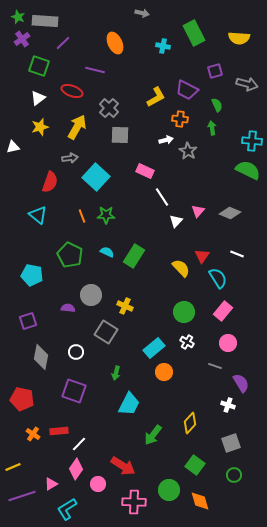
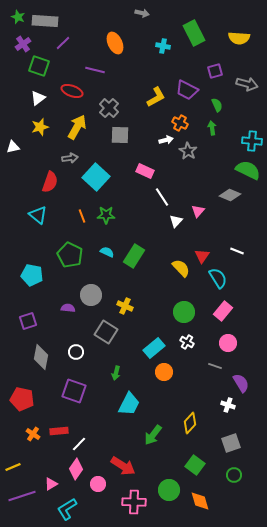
purple cross at (22, 39): moved 1 px right, 5 px down
orange cross at (180, 119): moved 4 px down; rotated 21 degrees clockwise
gray diamond at (230, 213): moved 18 px up
white line at (237, 254): moved 3 px up
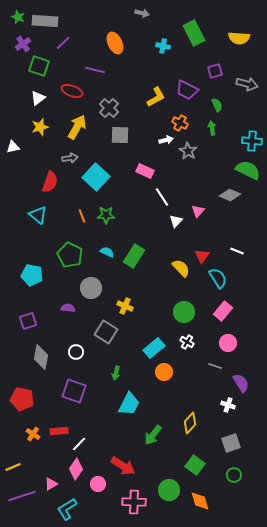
gray circle at (91, 295): moved 7 px up
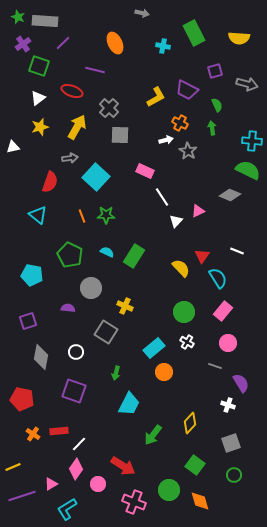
pink triangle at (198, 211): rotated 24 degrees clockwise
pink cross at (134, 502): rotated 20 degrees clockwise
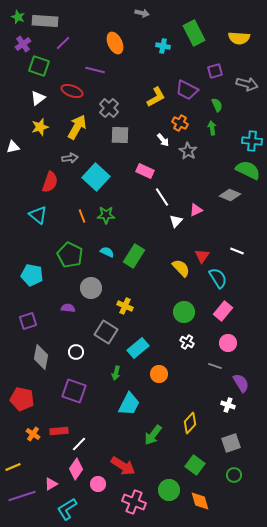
white arrow at (166, 140): moved 3 px left; rotated 64 degrees clockwise
pink triangle at (198, 211): moved 2 px left, 1 px up
cyan rectangle at (154, 348): moved 16 px left
orange circle at (164, 372): moved 5 px left, 2 px down
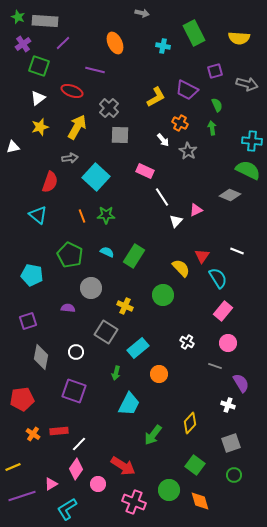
green circle at (184, 312): moved 21 px left, 17 px up
red pentagon at (22, 399): rotated 20 degrees counterclockwise
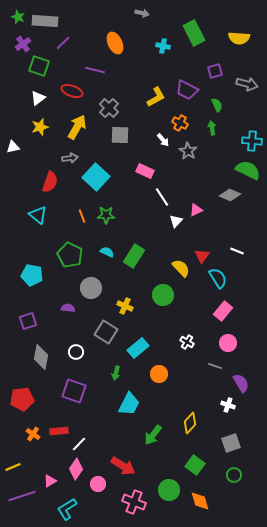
pink triangle at (51, 484): moved 1 px left, 3 px up
